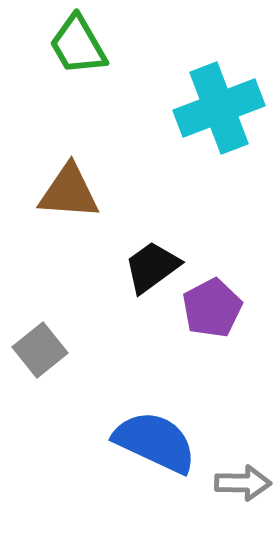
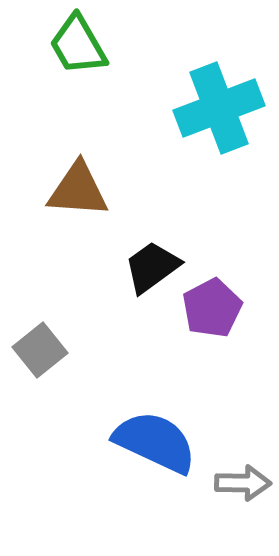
brown triangle: moved 9 px right, 2 px up
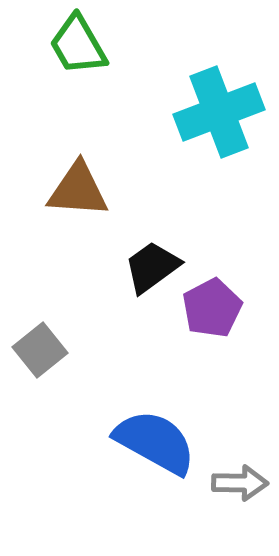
cyan cross: moved 4 px down
blue semicircle: rotated 4 degrees clockwise
gray arrow: moved 3 px left
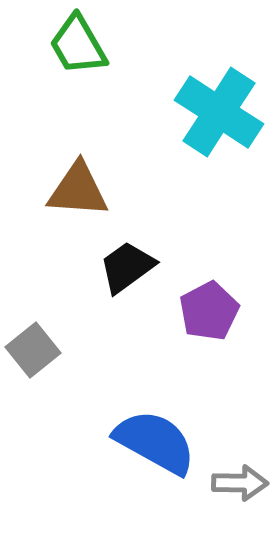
cyan cross: rotated 36 degrees counterclockwise
black trapezoid: moved 25 px left
purple pentagon: moved 3 px left, 3 px down
gray square: moved 7 px left
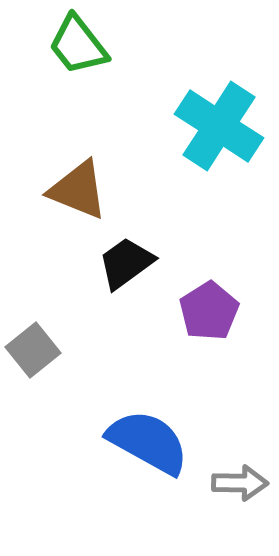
green trapezoid: rotated 8 degrees counterclockwise
cyan cross: moved 14 px down
brown triangle: rotated 18 degrees clockwise
black trapezoid: moved 1 px left, 4 px up
purple pentagon: rotated 4 degrees counterclockwise
blue semicircle: moved 7 px left
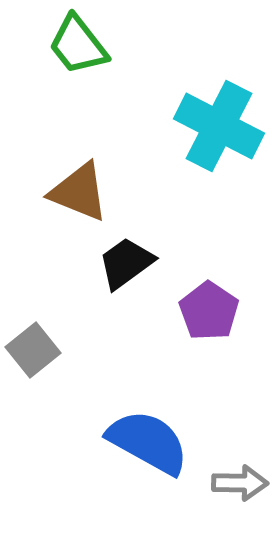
cyan cross: rotated 6 degrees counterclockwise
brown triangle: moved 1 px right, 2 px down
purple pentagon: rotated 6 degrees counterclockwise
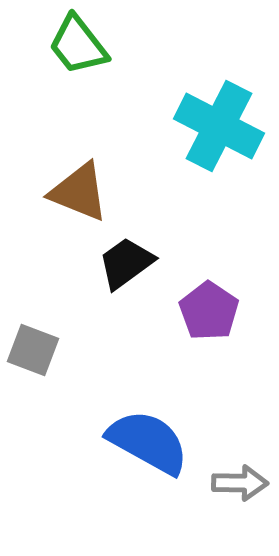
gray square: rotated 30 degrees counterclockwise
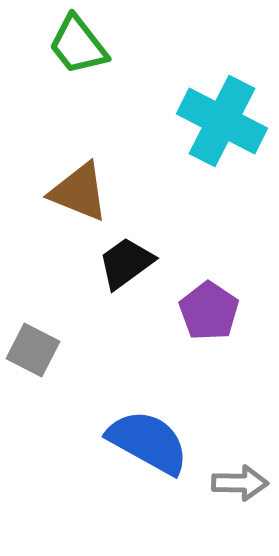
cyan cross: moved 3 px right, 5 px up
gray square: rotated 6 degrees clockwise
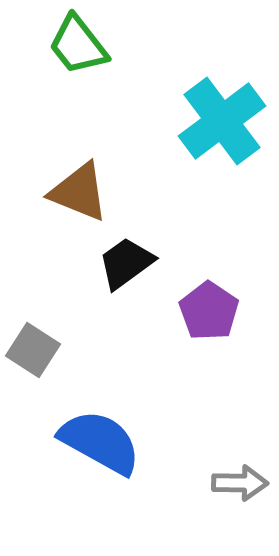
cyan cross: rotated 26 degrees clockwise
gray square: rotated 6 degrees clockwise
blue semicircle: moved 48 px left
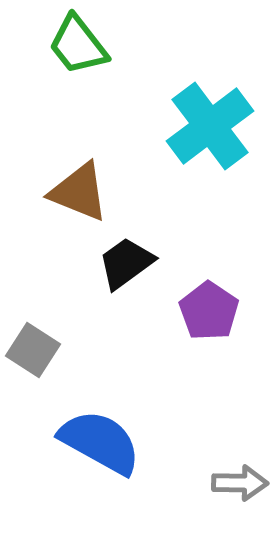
cyan cross: moved 12 px left, 5 px down
